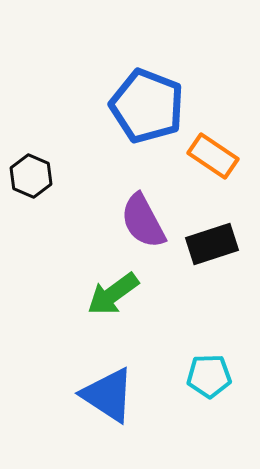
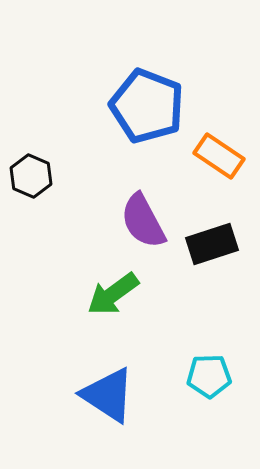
orange rectangle: moved 6 px right
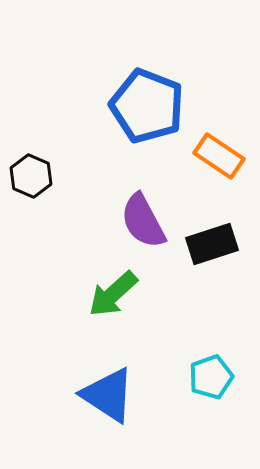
green arrow: rotated 6 degrees counterclockwise
cyan pentagon: moved 2 px right, 1 px down; rotated 18 degrees counterclockwise
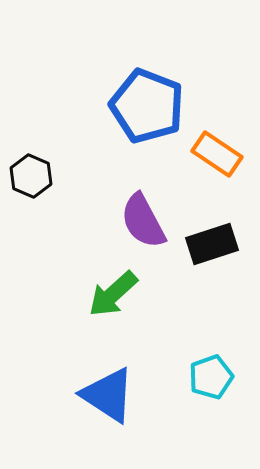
orange rectangle: moved 2 px left, 2 px up
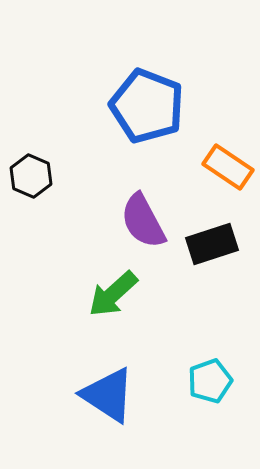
orange rectangle: moved 11 px right, 13 px down
cyan pentagon: moved 1 px left, 4 px down
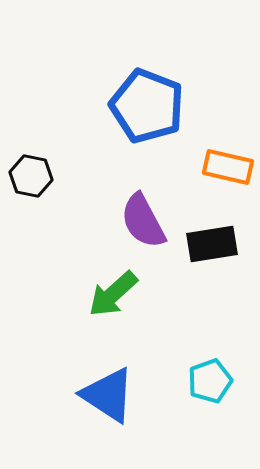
orange rectangle: rotated 21 degrees counterclockwise
black hexagon: rotated 12 degrees counterclockwise
black rectangle: rotated 9 degrees clockwise
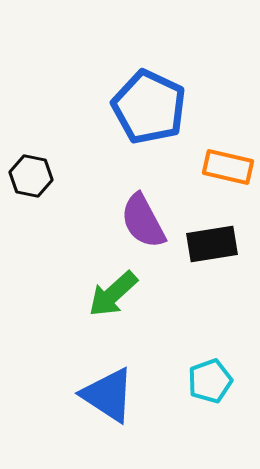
blue pentagon: moved 2 px right, 1 px down; rotated 4 degrees clockwise
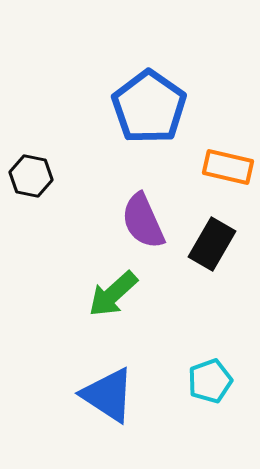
blue pentagon: rotated 10 degrees clockwise
purple semicircle: rotated 4 degrees clockwise
black rectangle: rotated 51 degrees counterclockwise
